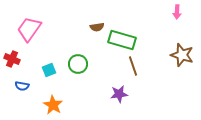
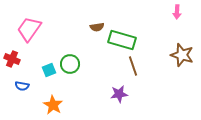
green circle: moved 8 px left
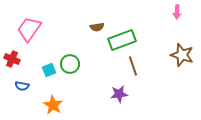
green rectangle: rotated 36 degrees counterclockwise
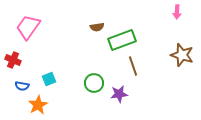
pink trapezoid: moved 1 px left, 2 px up
red cross: moved 1 px right, 1 px down
green circle: moved 24 px right, 19 px down
cyan square: moved 9 px down
orange star: moved 15 px left; rotated 12 degrees clockwise
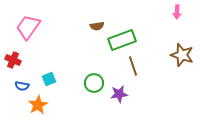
brown semicircle: moved 1 px up
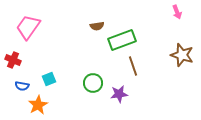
pink arrow: rotated 24 degrees counterclockwise
green circle: moved 1 px left
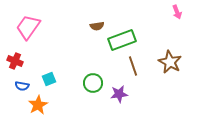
brown star: moved 12 px left, 7 px down; rotated 10 degrees clockwise
red cross: moved 2 px right, 1 px down
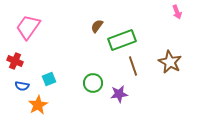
brown semicircle: rotated 136 degrees clockwise
